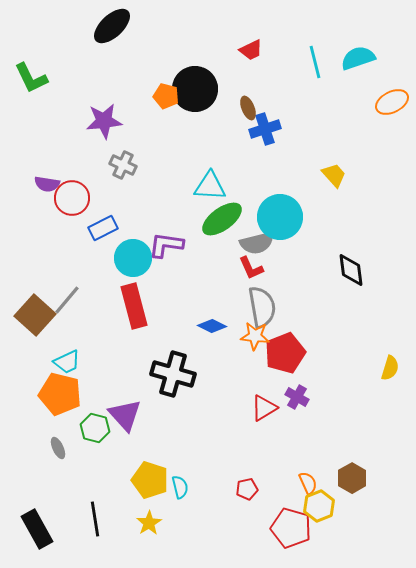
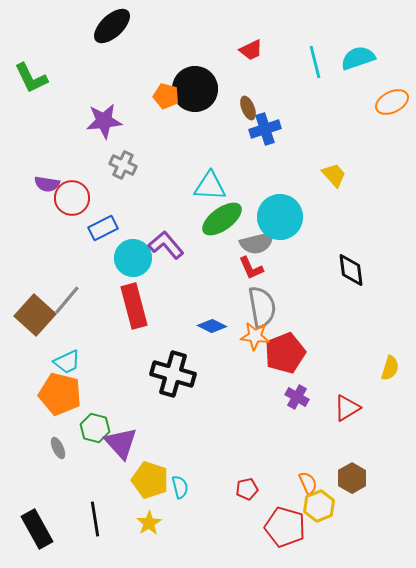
purple L-shape at (166, 245): rotated 42 degrees clockwise
red triangle at (264, 408): moved 83 px right
purple triangle at (125, 415): moved 4 px left, 28 px down
red pentagon at (291, 528): moved 6 px left, 1 px up
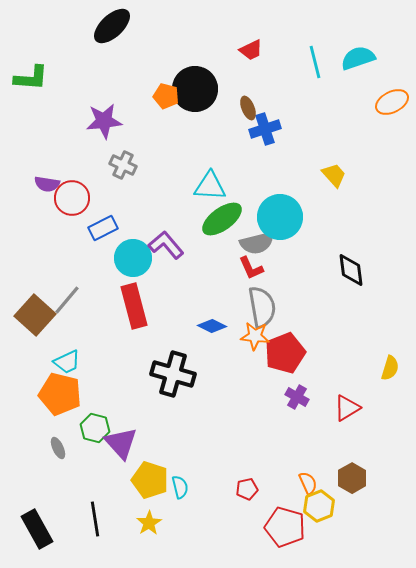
green L-shape at (31, 78): rotated 60 degrees counterclockwise
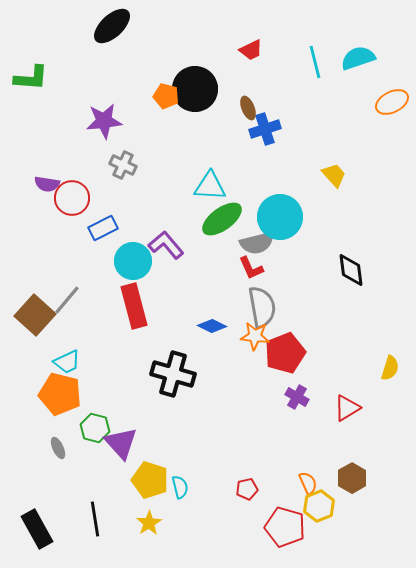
cyan circle at (133, 258): moved 3 px down
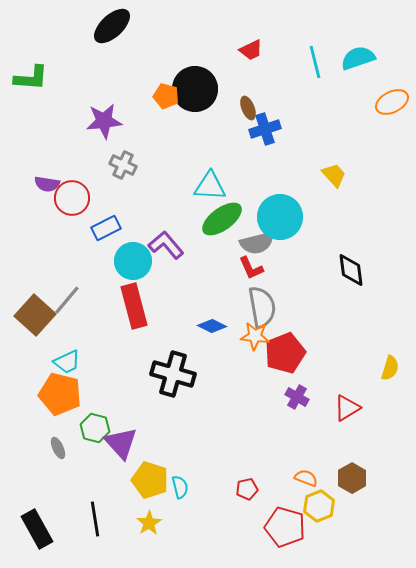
blue rectangle at (103, 228): moved 3 px right
orange semicircle at (308, 483): moved 2 px left, 5 px up; rotated 45 degrees counterclockwise
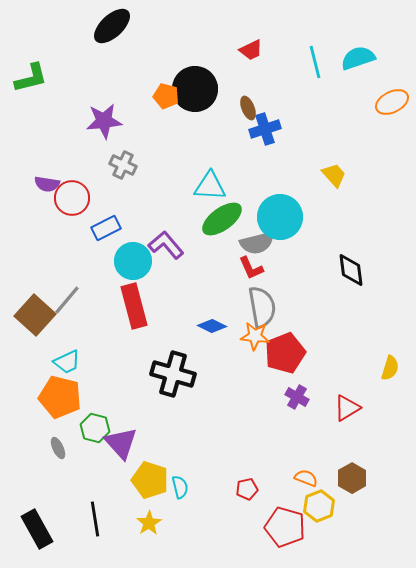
green L-shape at (31, 78): rotated 18 degrees counterclockwise
orange pentagon at (60, 394): moved 3 px down
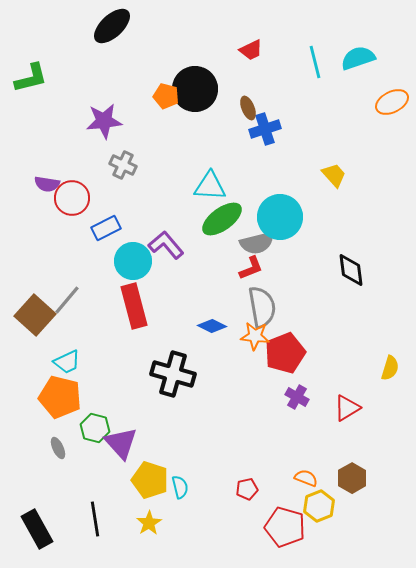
red L-shape at (251, 268): rotated 88 degrees counterclockwise
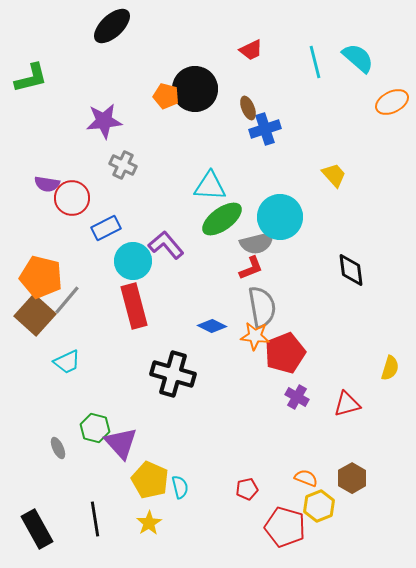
cyan semicircle at (358, 58): rotated 60 degrees clockwise
orange pentagon at (60, 397): moved 19 px left, 120 px up
red triangle at (347, 408): moved 4 px up; rotated 16 degrees clockwise
yellow pentagon at (150, 480): rotated 6 degrees clockwise
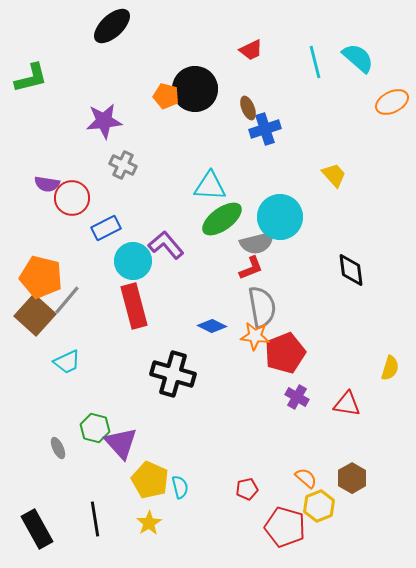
red triangle at (347, 404): rotated 24 degrees clockwise
orange semicircle at (306, 478): rotated 20 degrees clockwise
